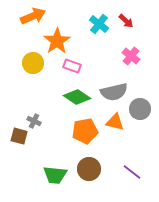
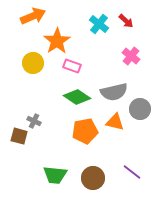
brown circle: moved 4 px right, 9 px down
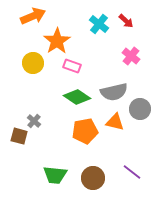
gray cross: rotated 16 degrees clockwise
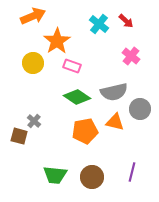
purple line: rotated 66 degrees clockwise
brown circle: moved 1 px left, 1 px up
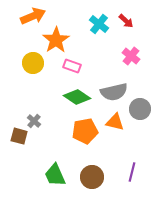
orange star: moved 1 px left, 1 px up
green trapezoid: rotated 60 degrees clockwise
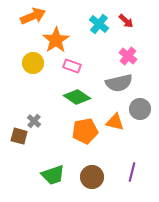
pink cross: moved 3 px left
gray semicircle: moved 5 px right, 9 px up
green trapezoid: moved 2 px left; rotated 85 degrees counterclockwise
